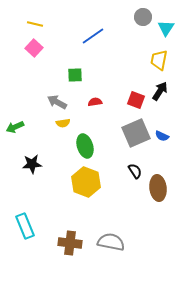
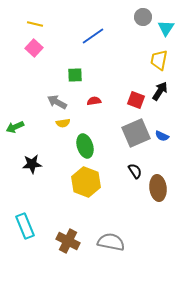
red semicircle: moved 1 px left, 1 px up
brown cross: moved 2 px left, 2 px up; rotated 20 degrees clockwise
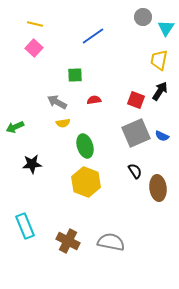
red semicircle: moved 1 px up
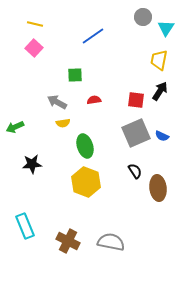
red square: rotated 12 degrees counterclockwise
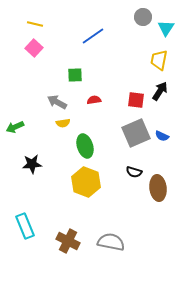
black semicircle: moved 1 px left, 1 px down; rotated 140 degrees clockwise
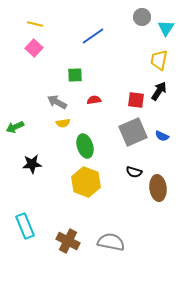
gray circle: moved 1 px left
black arrow: moved 1 px left
gray square: moved 3 px left, 1 px up
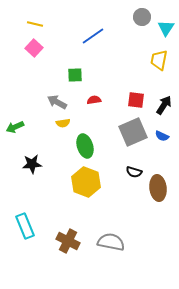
black arrow: moved 5 px right, 14 px down
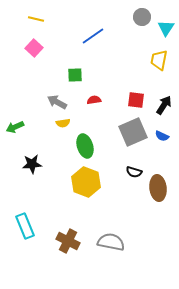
yellow line: moved 1 px right, 5 px up
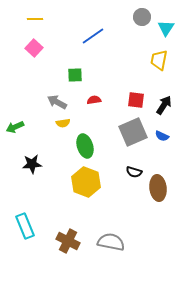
yellow line: moved 1 px left; rotated 14 degrees counterclockwise
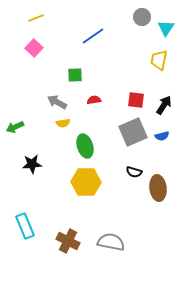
yellow line: moved 1 px right, 1 px up; rotated 21 degrees counterclockwise
blue semicircle: rotated 40 degrees counterclockwise
yellow hexagon: rotated 20 degrees counterclockwise
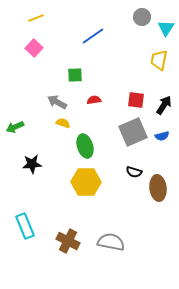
yellow semicircle: rotated 152 degrees counterclockwise
